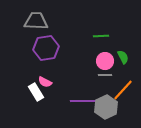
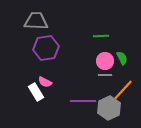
green semicircle: moved 1 px left, 1 px down
gray hexagon: moved 3 px right, 1 px down
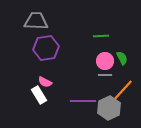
white rectangle: moved 3 px right, 3 px down
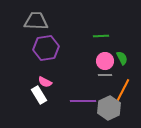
orange line: rotated 15 degrees counterclockwise
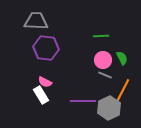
purple hexagon: rotated 15 degrees clockwise
pink circle: moved 2 px left, 1 px up
gray line: rotated 24 degrees clockwise
white rectangle: moved 2 px right
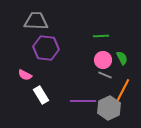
pink semicircle: moved 20 px left, 7 px up
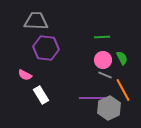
green line: moved 1 px right, 1 px down
orange line: rotated 55 degrees counterclockwise
purple line: moved 9 px right, 3 px up
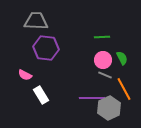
orange line: moved 1 px right, 1 px up
